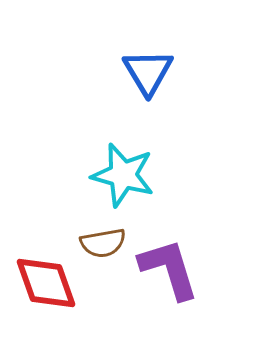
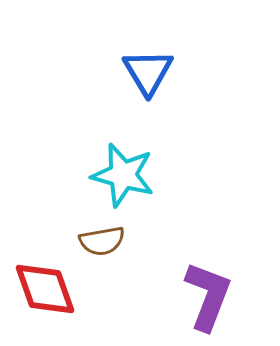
brown semicircle: moved 1 px left, 2 px up
purple L-shape: moved 39 px right, 27 px down; rotated 38 degrees clockwise
red diamond: moved 1 px left, 6 px down
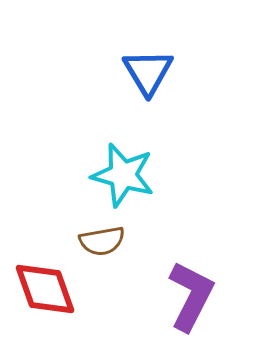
purple L-shape: moved 17 px left; rotated 6 degrees clockwise
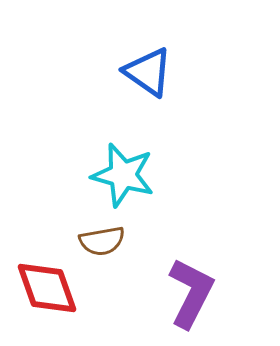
blue triangle: rotated 24 degrees counterclockwise
red diamond: moved 2 px right, 1 px up
purple L-shape: moved 3 px up
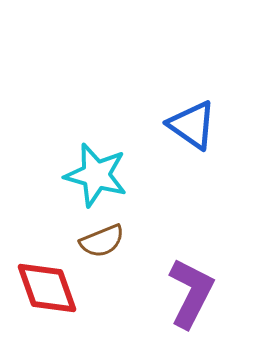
blue triangle: moved 44 px right, 53 px down
cyan star: moved 27 px left
brown semicircle: rotated 12 degrees counterclockwise
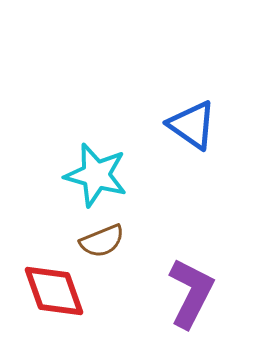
red diamond: moved 7 px right, 3 px down
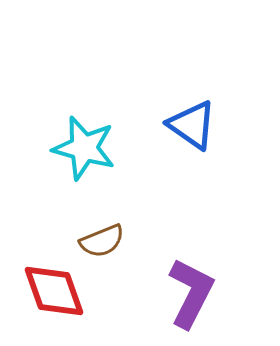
cyan star: moved 12 px left, 27 px up
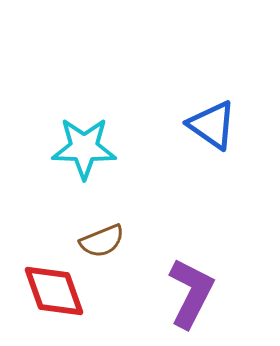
blue triangle: moved 20 px right
cyan star: rotated 14 degrees counterclockwise
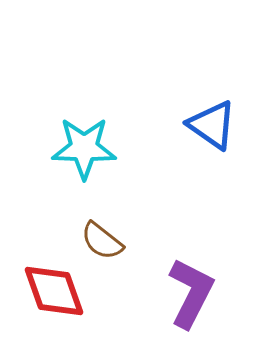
brown semicircle: rotated 60 degrees clockwise
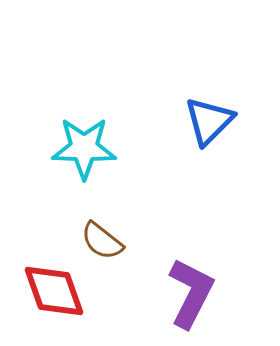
blue triangle: moved 3 px left, 4 px up; rotated 40 degrees clockwise
